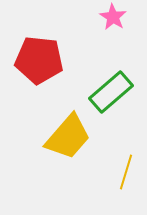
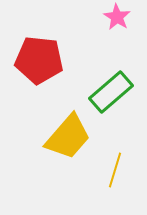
pink star: moved 4 px right
yellow line: moved 11 px left, 2 px up
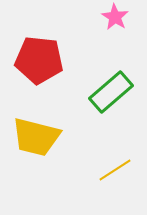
pink star: moved 2 px left
yellow trapezoid: moved 32 px left; rotated 63 degrees clockwise
yellow line: rotated 40 degrees clockwise
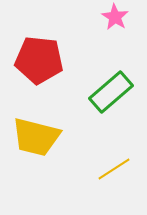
yellow line: moved 1 px left, 1 px up
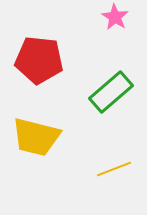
yellow line: rotated 12 degrees clockwise
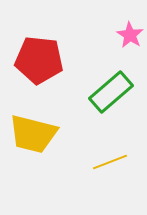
pink star: moved 15 px right, 18 px down
yellow trapezoid: moved 3 px left, 3 px up
yellow line: moved 4 px left, 7 px up
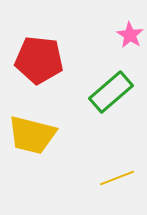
yellow trapezoid: moved 1 px left, 1 px down
yellow line: moved 7 px right, 16 px down
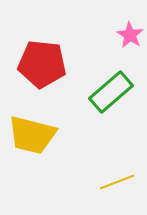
red pentagon: moved 3 px right, 4 px down
yellow line: moved 4 px down
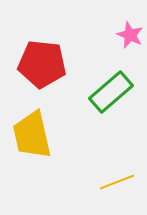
pink star: rotated 8 degrees counterclockwise
yellow trapezoid: rotated 63 degrees clockwise
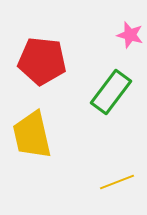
pink star: rotated 8 degrees counterclockwise
red pentagon: moved 3 px up
green rectangle: rotated 12 degrees counterclockwise
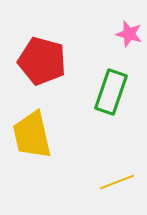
pink star: moved 1 px left, 1 px up
red pentagon: rotated 9 degrees clockwise
green rectangle: rotated 18 degrees counterclockwise
